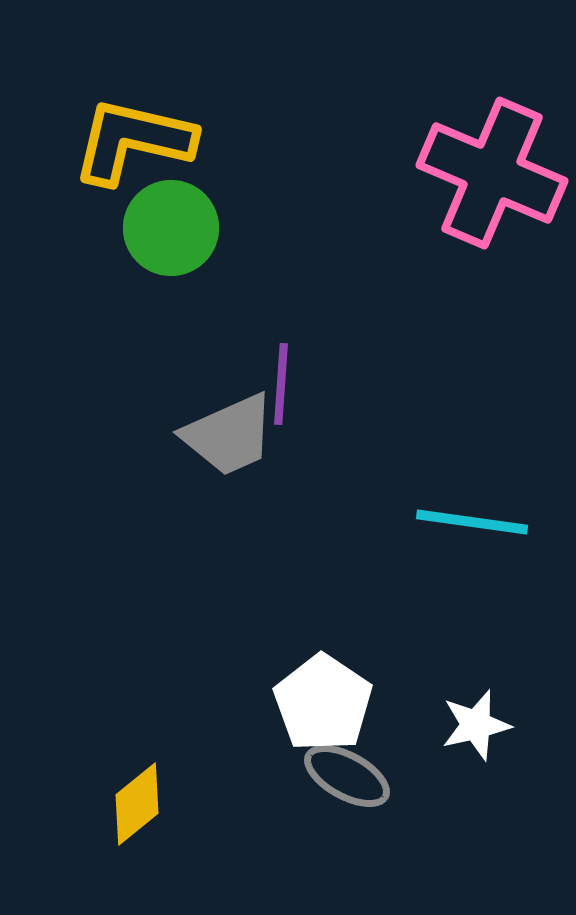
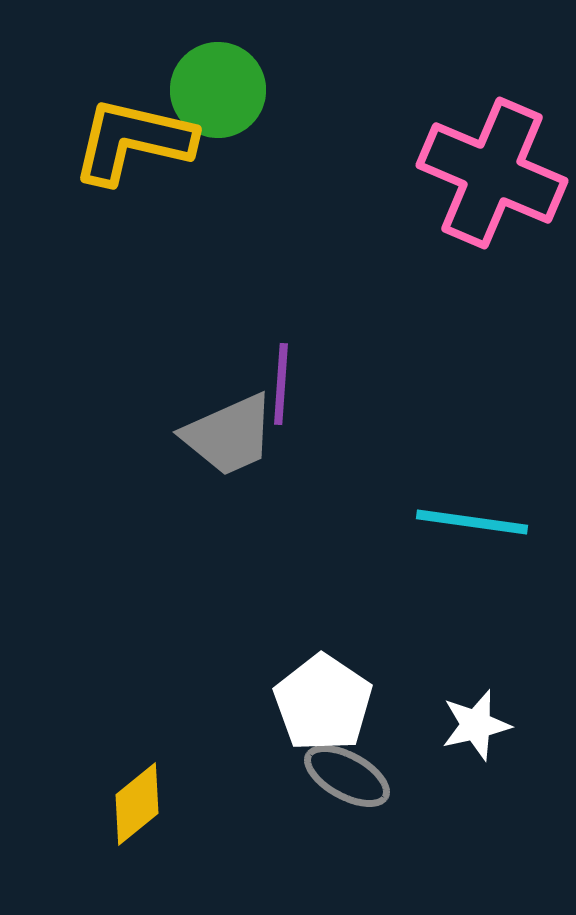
green circle: moved 47 px right, 138 px up
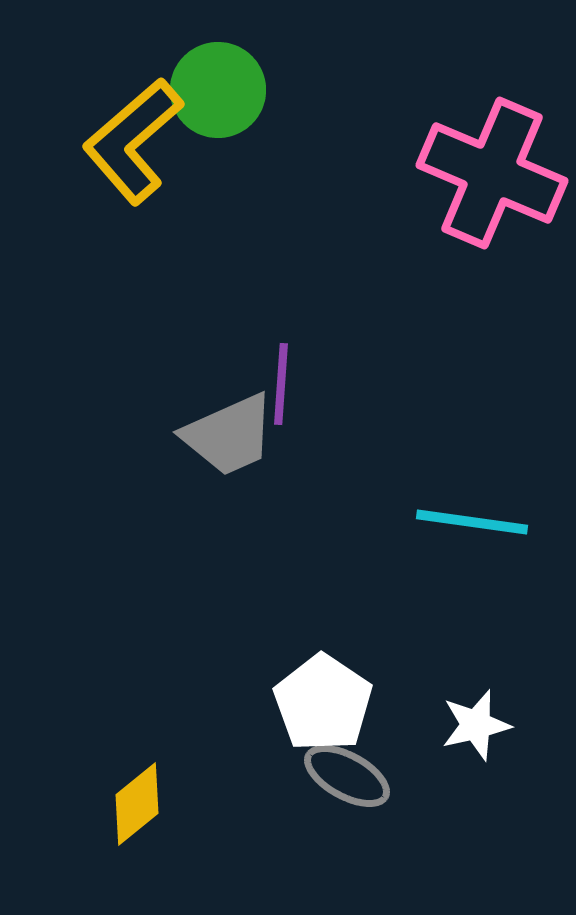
yellow L-shape: rotated 54 degrees counterclockwise
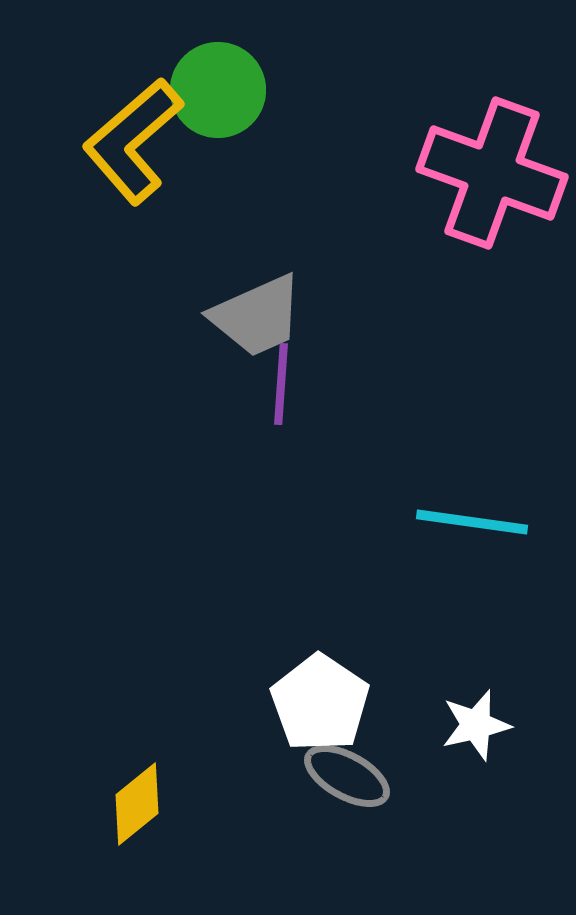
pink cross: rotated 3 degrees counterclockwise
gray trapezoid: moved 28 px right, 119 px up
white pentagon: moved 3 px left
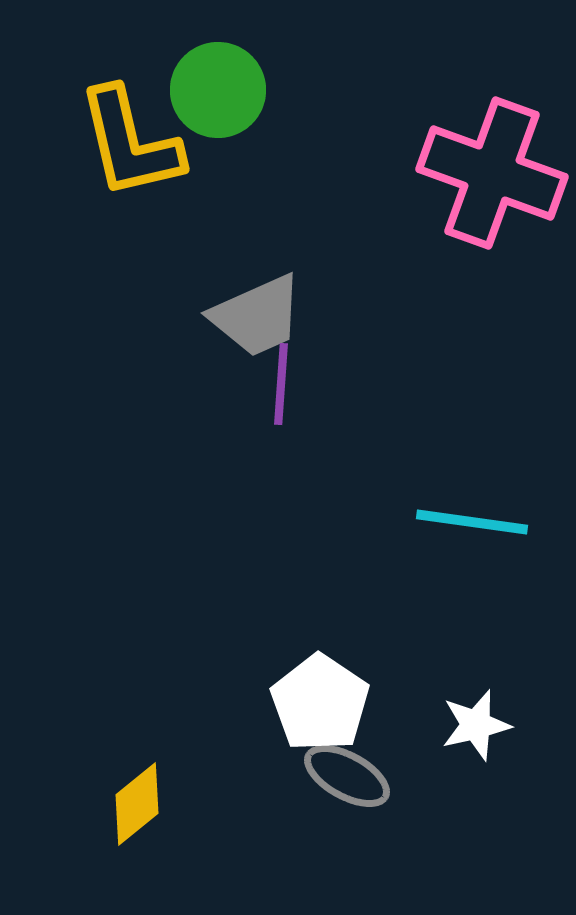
yellow L-shape: moved 3 px left, 2 px down; rotated 62 degrees counterclockwise
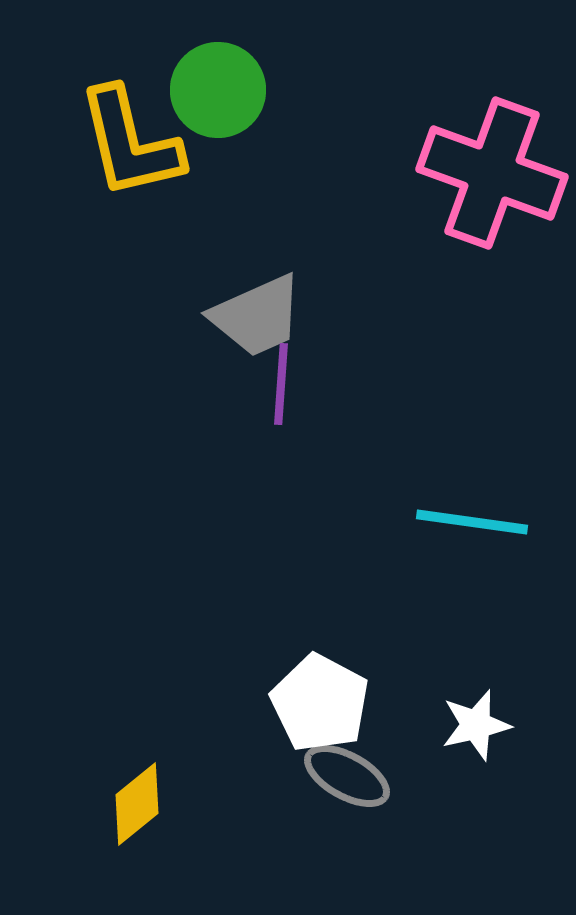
white pentagon: rotated 6 degrees counterclockwise
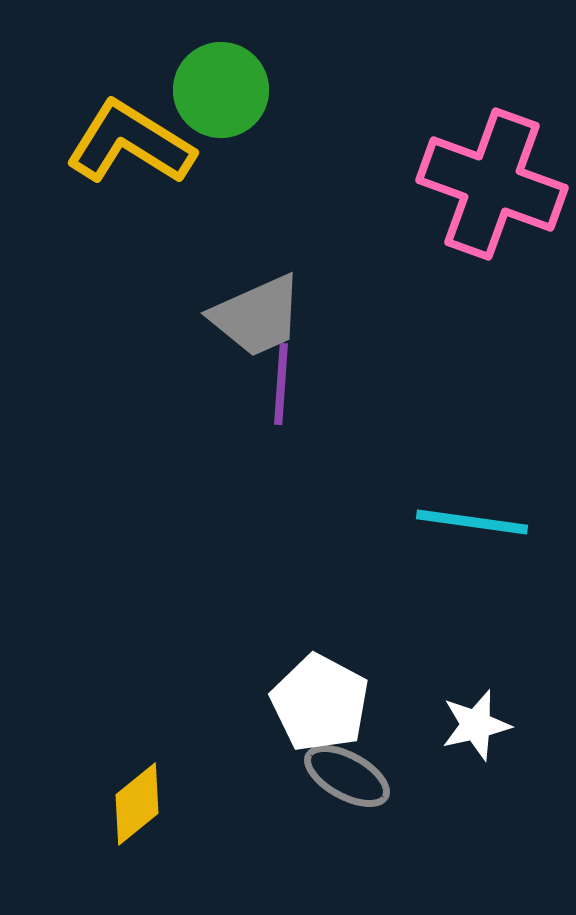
green circle: moved 3 px right
yellow L-shape: rotated 135 degrees clockwise
pink cross: moved 11 px down
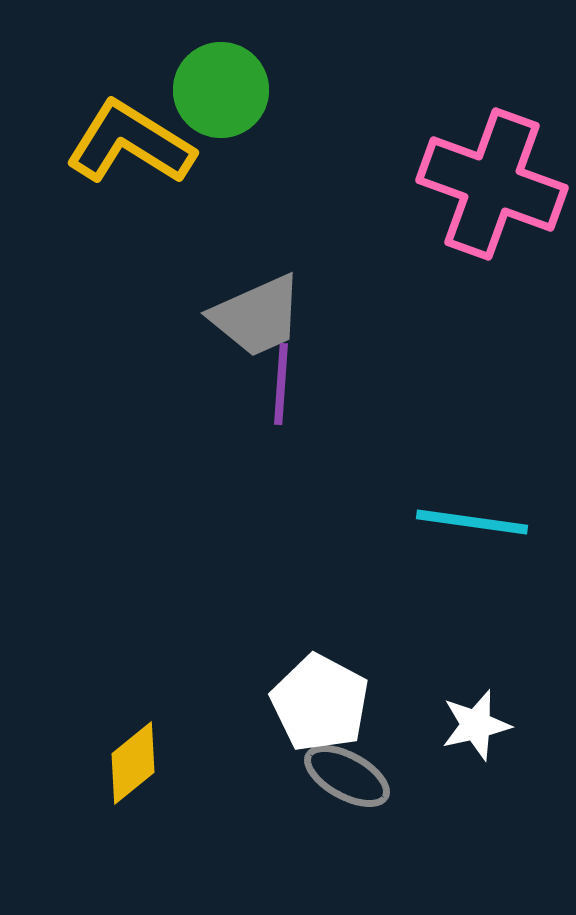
yellow diamond: moved 4 px left, 41 px up
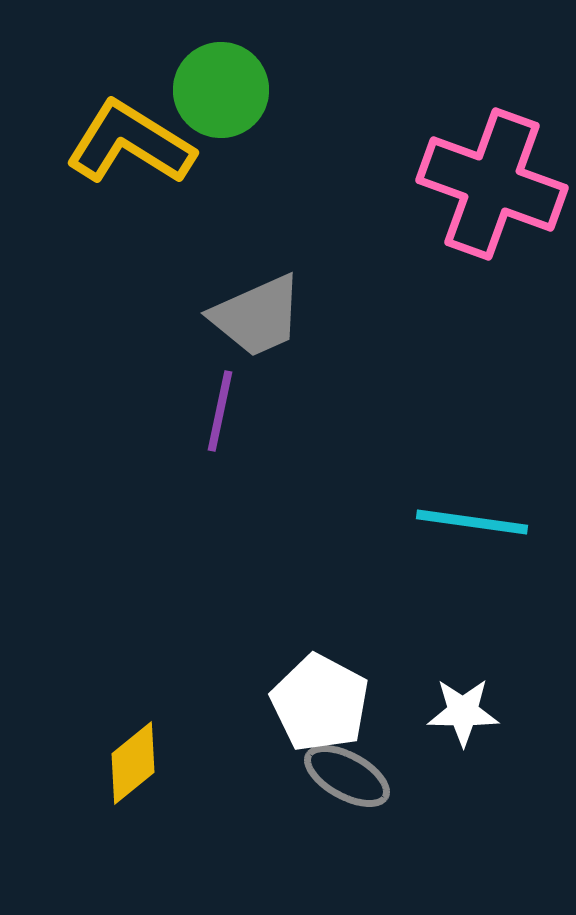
purple line: moved 61 px left, 27 px down; rotated 8 degrees clockwise
white star: moved 13 px left, 13 px up; rotated 14 degrees clockwise
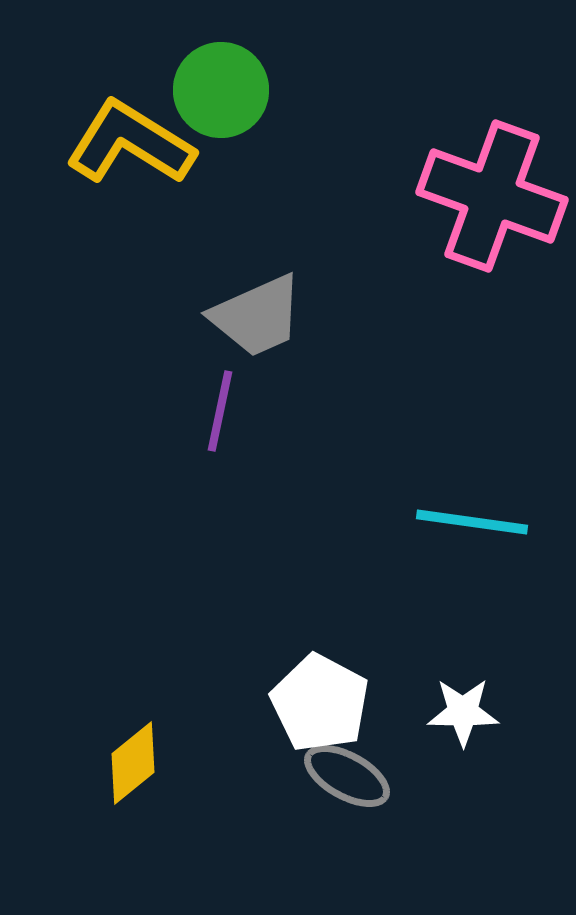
pink cross: moved 12 px down
